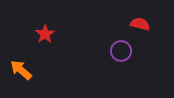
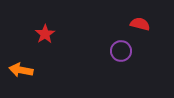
orange arrow: rotated 30 degrees counterclockwise
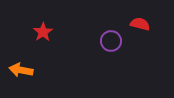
red star: moved 2 px left, 2 px up
purple circle: moved 10 px left, 10 px up
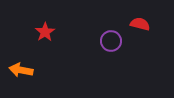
red star: moved 2 px right
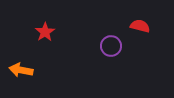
red semicircle: moved 2 px down
purple circle: moved 5 px down
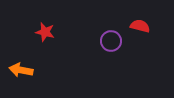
red star: rotated 24 degrees counterclockwise
purple circle: moved 5 px up
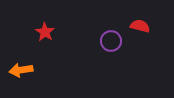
red star: rotated 18 degrees clockwise
orange arrow: rotated 20 degrees counterclockwise
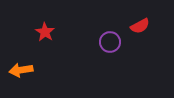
red semicircle: rotated 138 degrees clockwise
purple circle: moved 1 px left, 1 px down
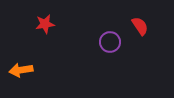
red semicircle: rotated 96 degrees counterclockwise
red star: moved 8 px up; rotated 30 degrees clockwise
